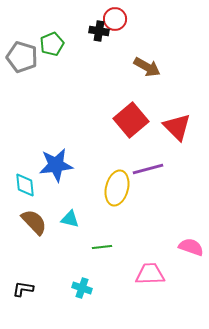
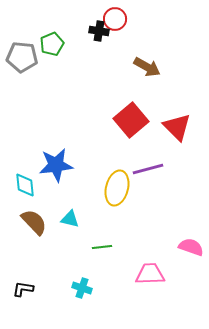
gray pentagon: rotated 12 degrees counterclockwise
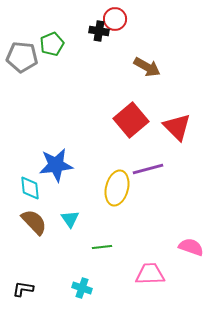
cyan diamond: moved 5 px right, 3 px down
cyan triangle: rotated 42 degrees clockwise
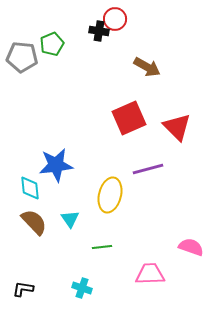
red square: moved 2 px left, 2 px up; rotated 16 degrees clockwise
yellow ellipse: moved 7 px left, 7 px down
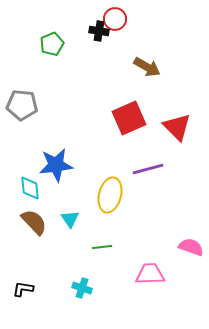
gray pentagon: moved 48 px down
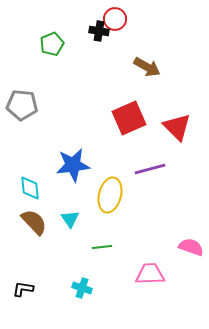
blue star: moved 17 px right
purple line: moved 2 px right
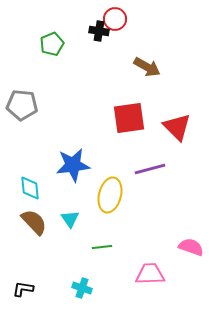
red square: rotated 16 degrees clockwise
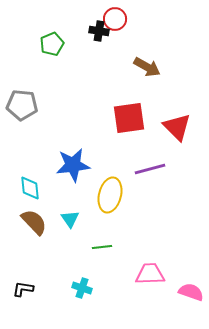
pink semicircle: moved 45 px down
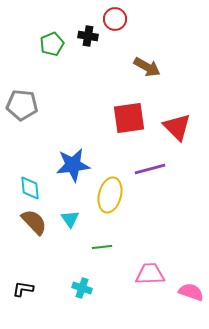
black cross: moved 11 px left, 5 px down
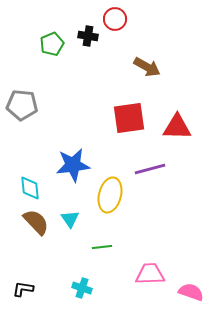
red triangle: rotated 44 degrees counterclockwise
brown semicircle: moved 2 px right
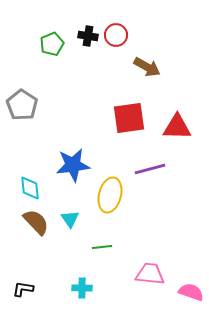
red circle: moved 1 px right, 16 px down
gray pentagon: rotated 28 degrees clockwise
pink trapezoid: rotated 8 degrees clockwise
cyan cross: rotated 18 degrees counterclockwise
